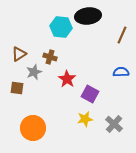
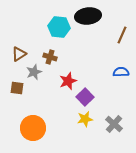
cyan hexagon: moved 2 px left
red star: moved 1 px right, 2 px down; rotated 18 degrees clockwise
purple square: moved 5 px left, 3 px down; rotated 18 degrees clockwise
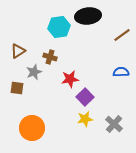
cyan hexagon: rotated 15 degrees counterclockwise
brown line: rotated 30 degrees clockwise
brown triangle: moved 1 px left, 3 px up
red star: moved 2 px right, 2 px up; rotated 12 degrees clockwise
orange circle: moved 1 px left
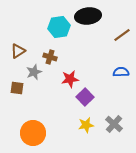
yellow star: moved 1 px right, 6 px down
orange circle: moved 1 px right, 5 px down
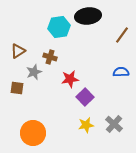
brown line: rotated 18 degrees counterclockwise
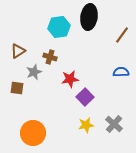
black ellipse: moved 1 px right, 1 px down; rotated 75 degrees counterclockwise
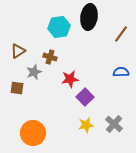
brown line: moved 1 px left, 1 px up
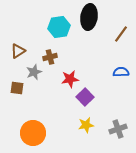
brown cross: rotated 32 degrees counterclockwise
gray cross: moved 4 px right, 5 px down; rotated 30 degrees clockwise
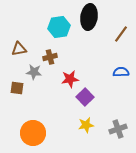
brown triangle: moved 1 px right, 2 px up; rotated 21 degrees clockwise
gray star: rotated 28 degrees clockwise
